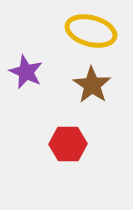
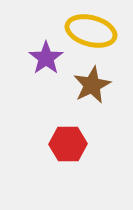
purple star: moved 20 px right, 14 px up; rotated 12 degrees clockwise
brown star: rotated 12 degrees clockwise
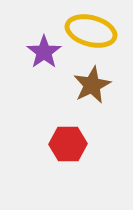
purple star: moved 2 px left, 6 px up
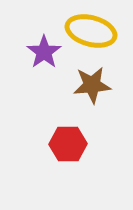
brown star: rotated 21 degrees clockwise
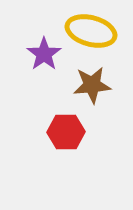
purple star: moved 2 px down
red hexagon: moved 2 px left, 12 px up
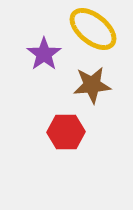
yellow ellipse: moved 2 px right, 2 px up; rotated 24 degrees clockwise
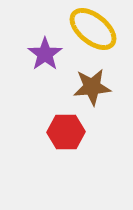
purple star: moved 1 px right
brown star: moved 2 px down
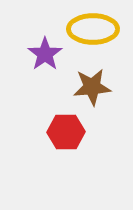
yellow ellipse: rotated 39 degrees counterclockwise
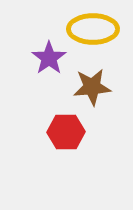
purple star: moved 4 px right, 4 px down
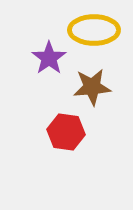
yellow ellipse: moved 1 px right, 1 px down
red hexagon: rotated 9 degrees clockwise
